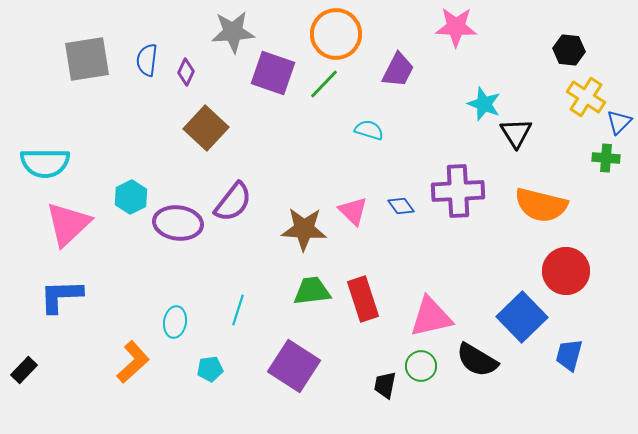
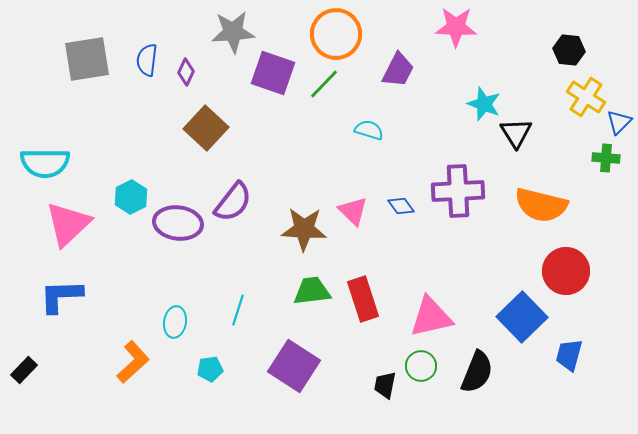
black semicircle at (477, 360): moved 12 px down; rotated 99 degrees counterclockwise
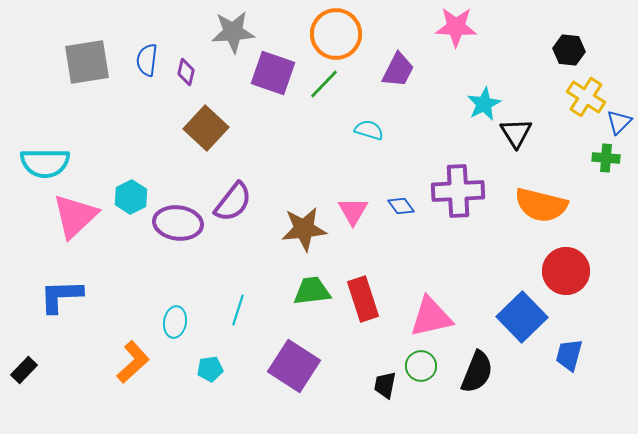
gray square at (87, 59): moved 3 px down
purple diamond at (186, 72): rotated 12 degrees counterclockwise
cyan star at (484, 104): rotated 24 degrees clockwise
pink triangle at (353, 211): rotated 16 degrees clockwise
pink triangle at (68, 224): moved 7 px right, 8 px up
brown star at (304, 229): rotated 9 degrees counterclockwise
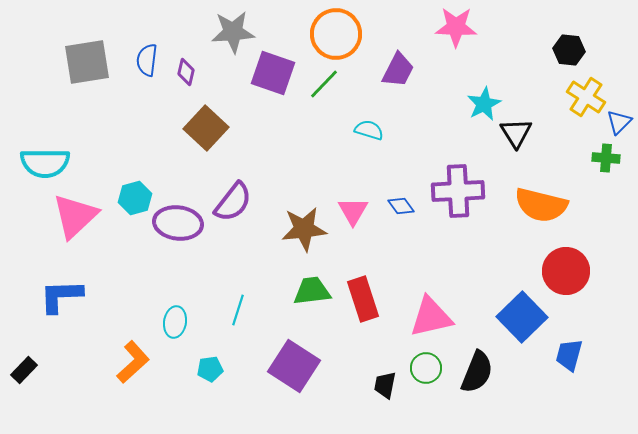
cyan hexagon at (131, 197): moved 4 px right, 1 px down; rotated 12 degrees clockwise
green circle at (421, 366): moved 5 px right, 2 px down
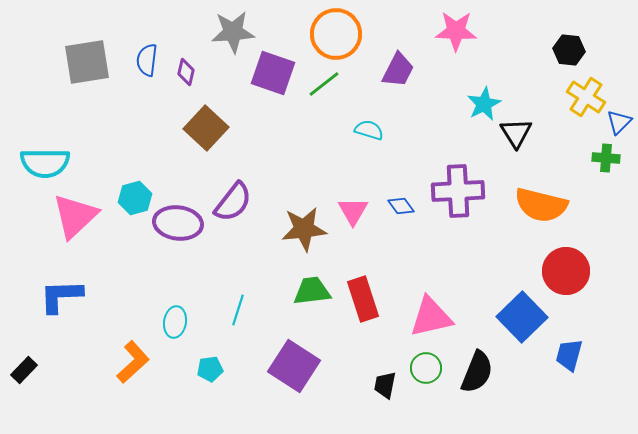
pink star at (456, 27): moved 4 px down
green line at (324, 84): rotated 8 degrees clockwise
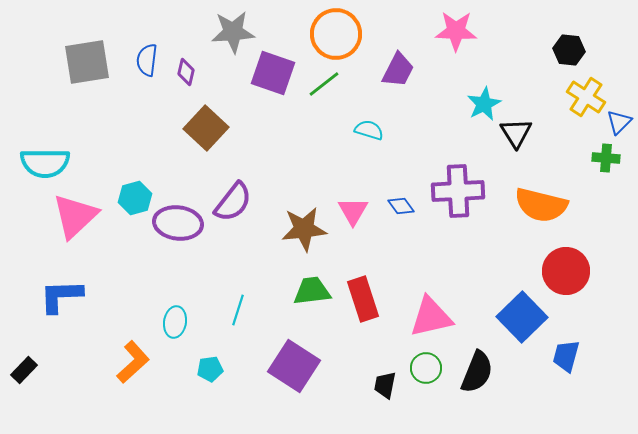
blue trapezoid at (569, 355): moved 3 px left, 1 px down
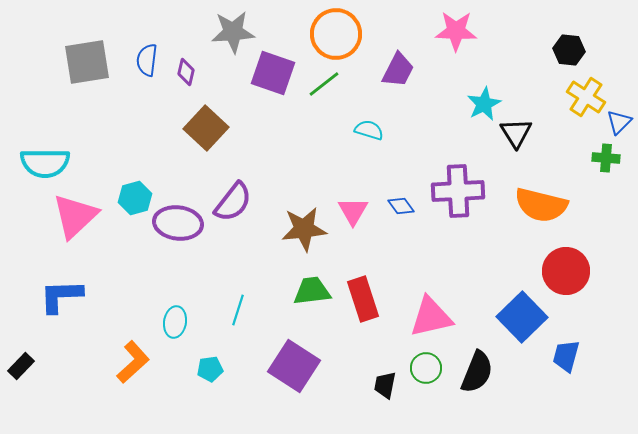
black rectangle at (24, 370): moved 3 px left, 4 px up
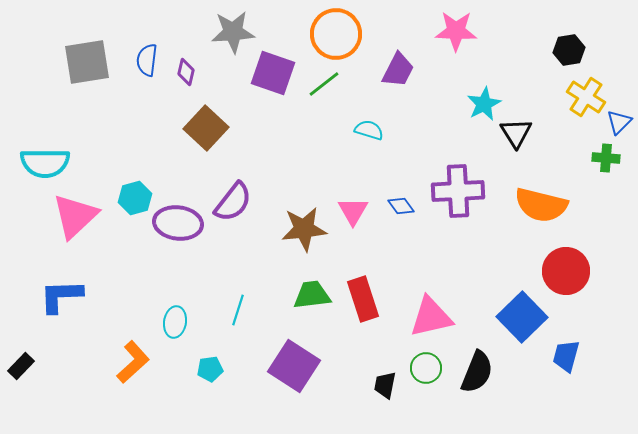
black hexagon at (569, 50): rotated 16 degrees counterclockwise
green trapezoid at (312, 291): moved 4 px down
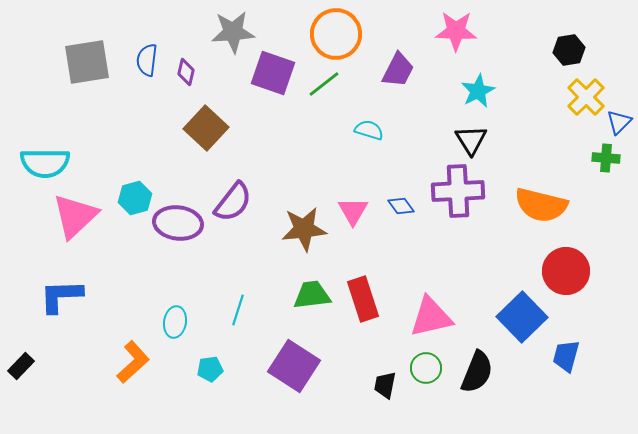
yellow cross at (586, 97): rotated 12 degrees clockwise
cyan star at (484, 104): moved 6 px left, 13 px up
black triangle at (516, 133): moved 45 px left, 7 px down
